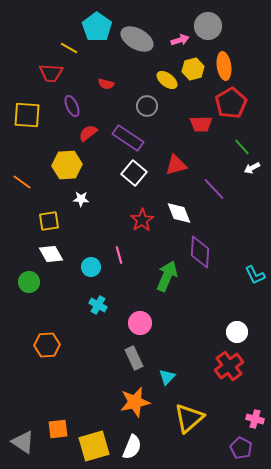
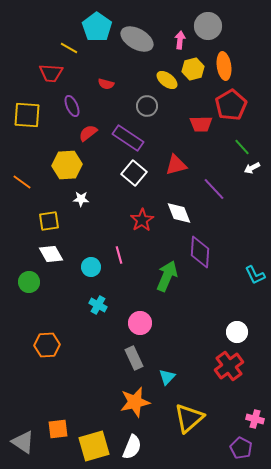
pink arrow at (180, 40): rotated 66 degrees counterclockwise
red pentagon at (231, 103): moved 2 px down
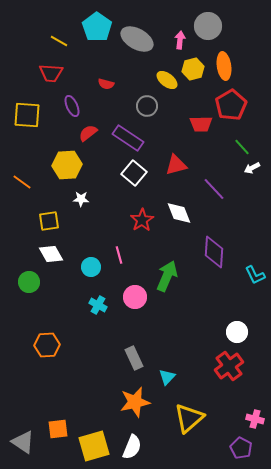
yellow line at (69, 48): moved 10 px left, 7 px up
purple diamond at (200, 252): moved 14 px right
pink circle at (140, 323): moved 5 px left, 26 px up
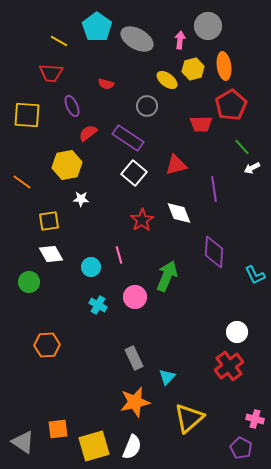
yellow hexagon at (67, 165): rotated 8 degrees counterclockwise
purple line at (214, 189): rotated 35 degrees clockwise
